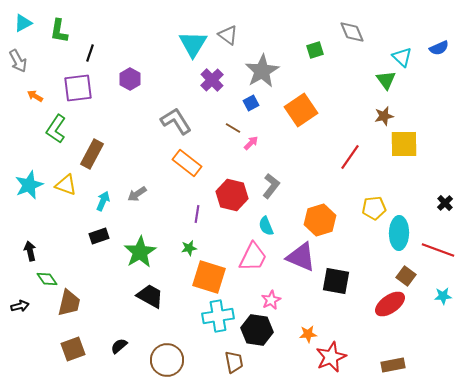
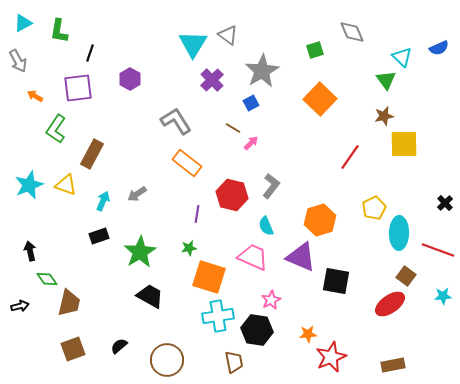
orange square at (301, 110): moved 19 px right, 11 px up; rotated 12 degrees counterclockwise
yellow pentagon at (374, 208): rotated 20 degrees counterclockwise
pink trapezoid at (253, 257): rotated 92 degrees counterclockwise
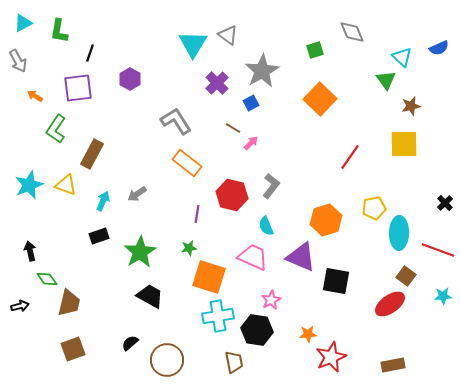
purple cross at (212, 80): moved 5 px right, 3 px down
brown star at (384, 116): moved 27 px right, 10 px up
yellow pentagon at (374, 208): rotated 15 degrees clockwise
orange hexagon at (320, 220): moved 6 px right
black semicircle at (119, 346): moved 11 px right, 3 px up
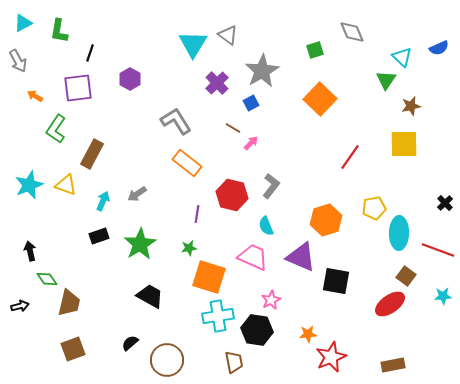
green triangle at (386, 80): rotated 10 degrees clockwise
green star at (140, 252): moved 8 px up
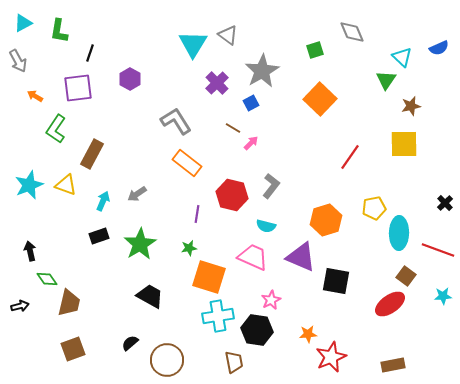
cyan semicircle at (266, 226): rotated 54 degrees counterclockwise
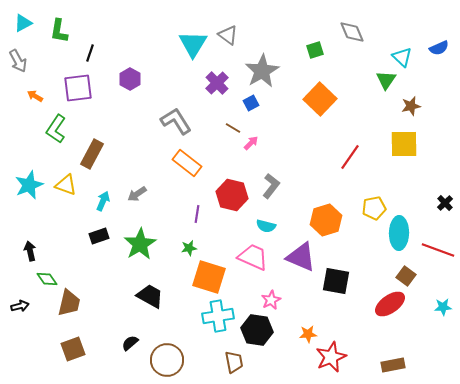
cyan star at (443, 296): moved 11 px down
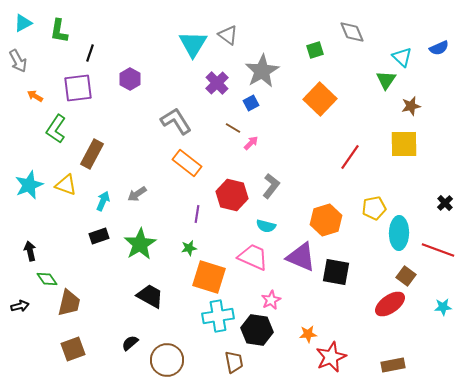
black square at (336, 281): moved 9 px up
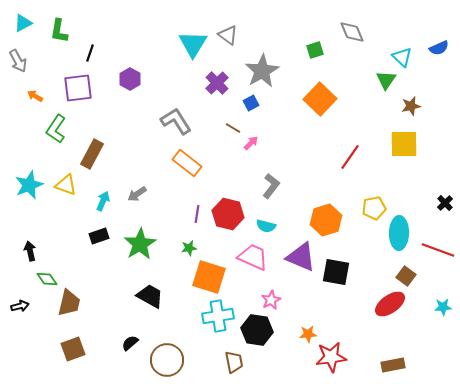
red hexagon at (232, 195): moved 4 px left, 19 px down
red star at (331, 357): rotated 16 degrees clockwise
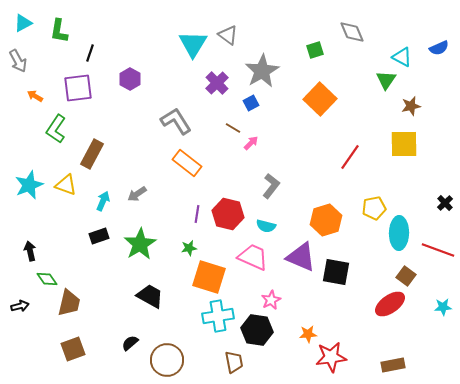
cyan triangle at (402, 57): rotated 15 degrees counterclockwise
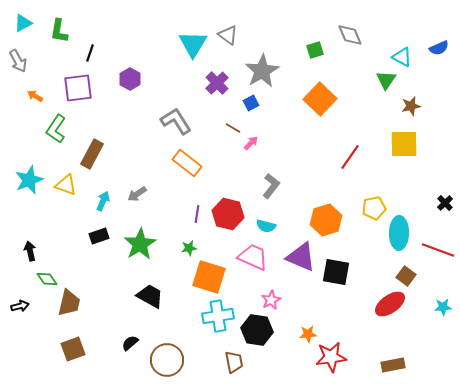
gray diamond at (352, 32): moved 2 px left, 3 px down
cyan star at (29, 185): moved 5 px up
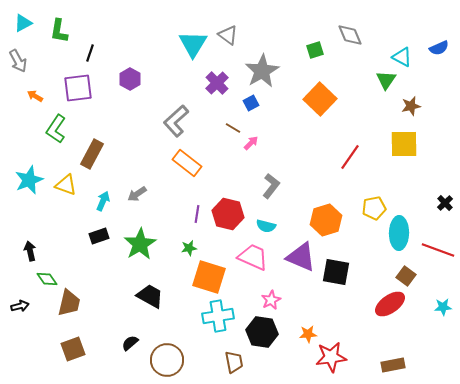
gray L-shape at (176, 121): rotated 100 degrees counterclockwise
black hexagon at (257, 330): moved 5 px right, 2 px down
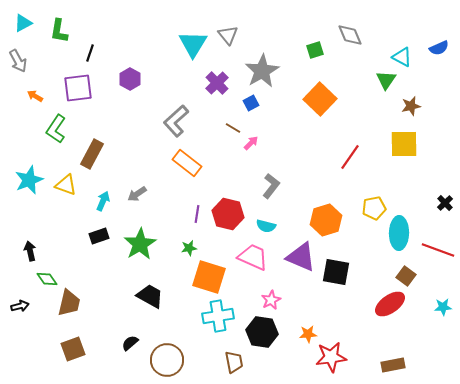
gray triangle at (228, 35): rotated 15 degrees clockwise
